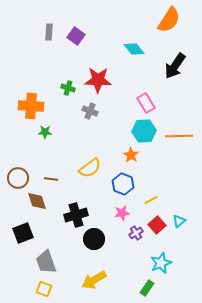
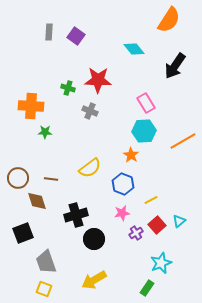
orange line: moved 4 px right, 5 px down; rotated 28 degrees counterclockwise
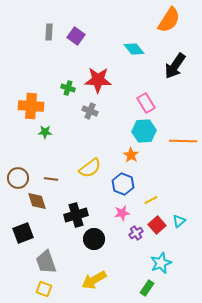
orange line: rotated 32 degrees clockwise
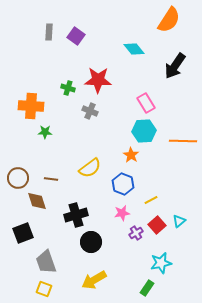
black circle: moved 3 px left, 3 px down
cyan star: rotated 10 degrees clockwise
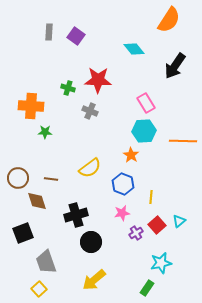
yellow line: moved 3 px up; rotated 56 degrees counterclockwise
yellow arrow: rotated 10 degrees counterclockwise
yellow square: moved 5 px left; rotated 28 degrees clockwise
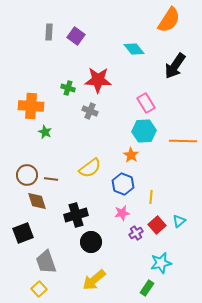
green star: rotated 24 degrees clockwise
brown circle: moved 9 px right, 3 px up
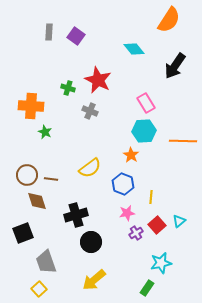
red star: rotated 24 degrees clockwise
pink star: moved 5 px right
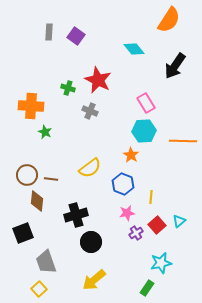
brown diamond: rotated 25 degrees clockwise
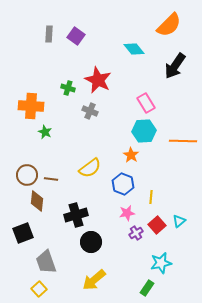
orange semicircle: moved 5 px down; rotated 12 degrees clockwise
gray rectangle: moved 2 px down
